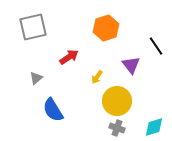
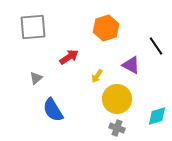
gray square: rotated 8 degrees clockwise
purple triangle: rotated 24 degrees counterclockwise
yellow arrow: moved 1 px up
yellow circle: moved 2 px up
cyan diamond: moved 3 px right, 11 px up
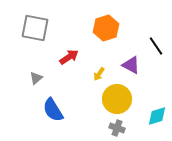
gray square: moved 2 px right, 1 px down; rotated 16 degrees clockwise
yellow arrow: moved 2 px right, 2 px up
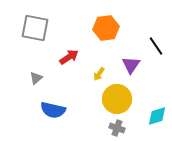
orange hexagon: rotated 10 degrees clockwise
purple triangle: rotated 36 degrees clockwise
blue semicircle: rotated 45 degrees counterclockwise
